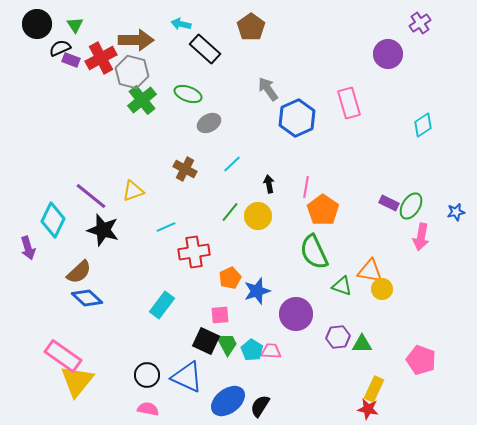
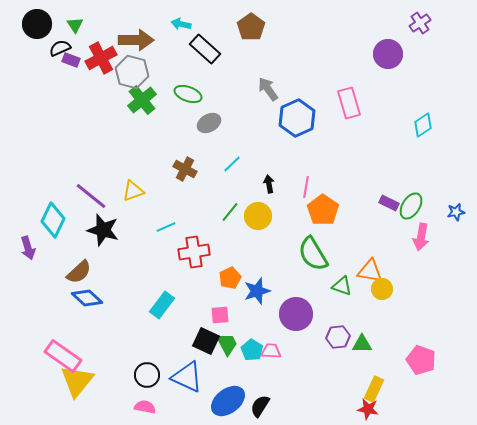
green semicircle at (314, 252): moved 1 px left, 2 px down; rotated 6 degrees counterclockwise
pink semicircle at (148, 409): moved 3 px left, 2 px up
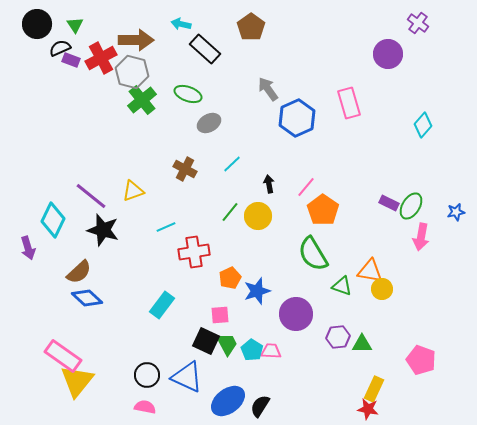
purple cross at (420, 23): moved 2 px left; rotated 20 degrees counterclockwise
cyan diamond at (423, 125): rotated 15 degrees counterclockwise
pink line at (306, 187): rotated 30 degrees clockwise
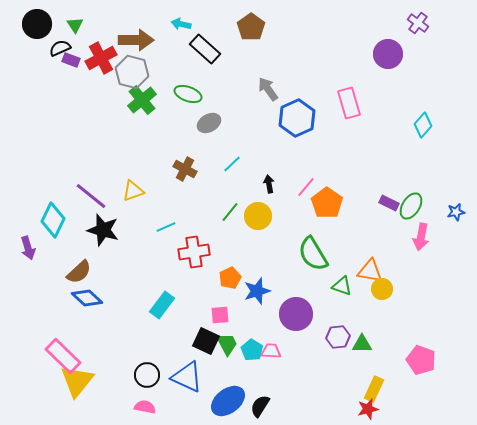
orange pentagon at (323, 210): moved 4 px right, 7 px up
pink rectangle at (63, 356): rotated 9 degrees clockwise
red star at (368, 409): rotated 25 degrees counterclockwise
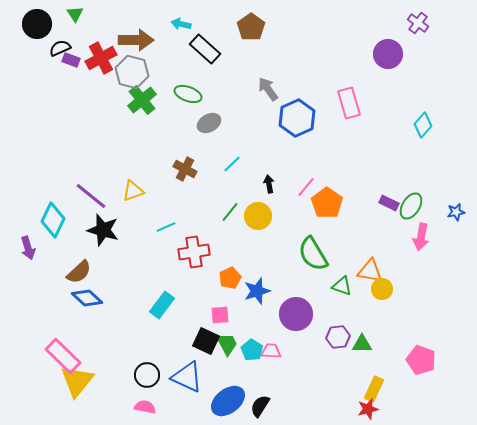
green triangle at (75, 25): moved 11 px up
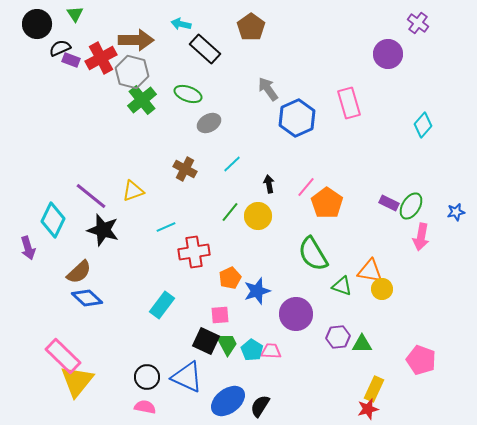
black circle at (147, 375): moved 2 px down
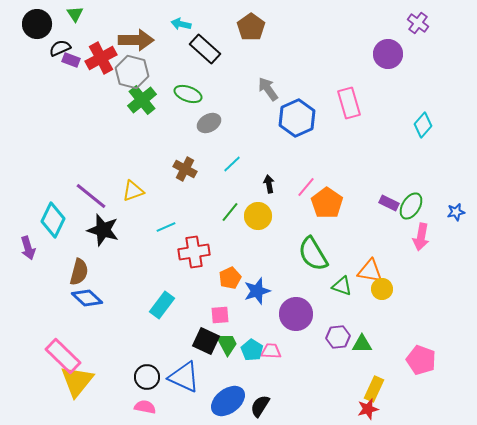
brown semicircle at (79, 272): rotated 32 degrees counterclockwise
blue triangle at (187, 377): moved 3 px left
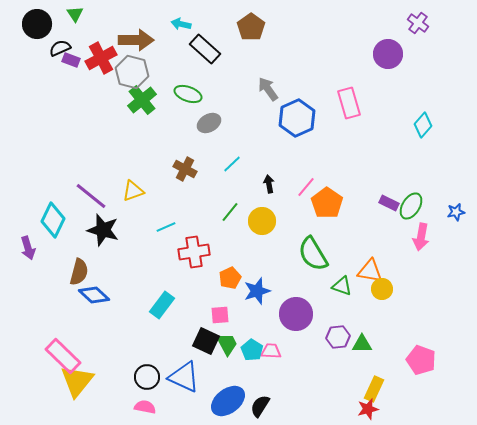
yellow circle at (258, 216): moved 4 px right, 5 px down
blue diamond at (87, 298): moved 7 px right, 3 px up
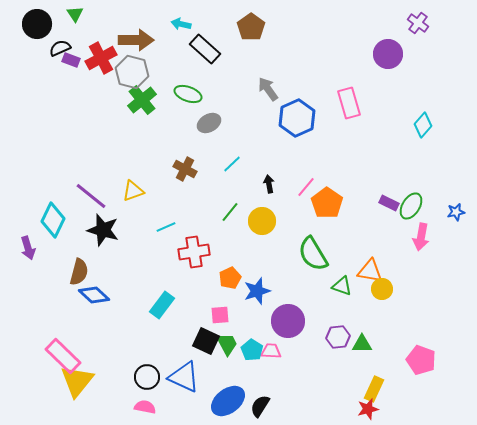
purple circle at (296, 314): moved 8 px left, 7 px down
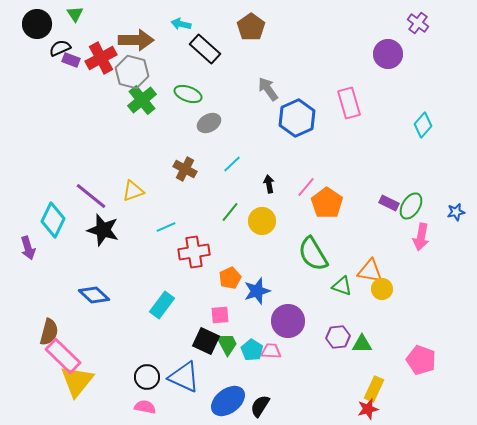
brown semicircle at (79, 272): moved 30 px left, 60 px down
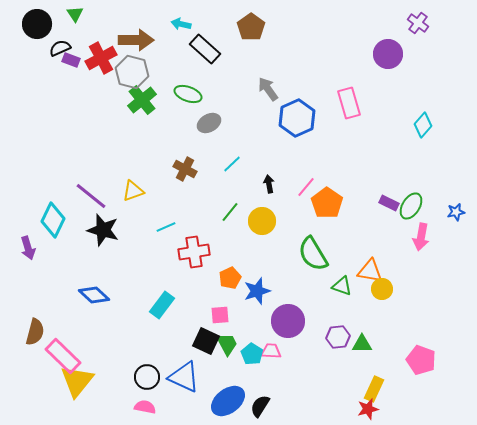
brown semicircle at (49, 332): moved 14 px left
cyan pentagon at (252, 350): moved 4 px down
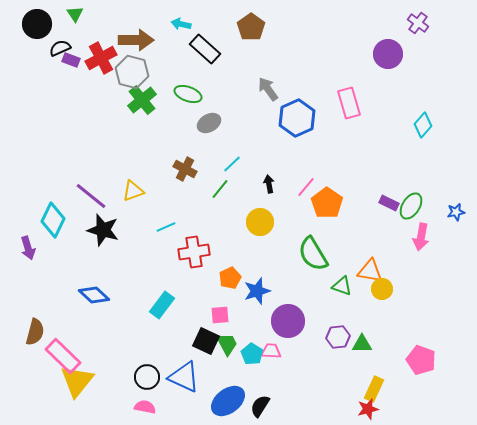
green line at (230, 212): moved 10 px left, 23 px up
yellow circle at (262, 221): moved 2 px left, 1 px down
